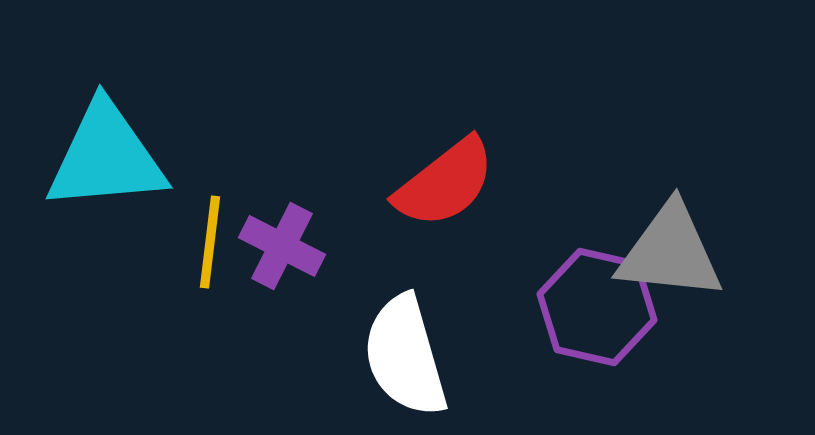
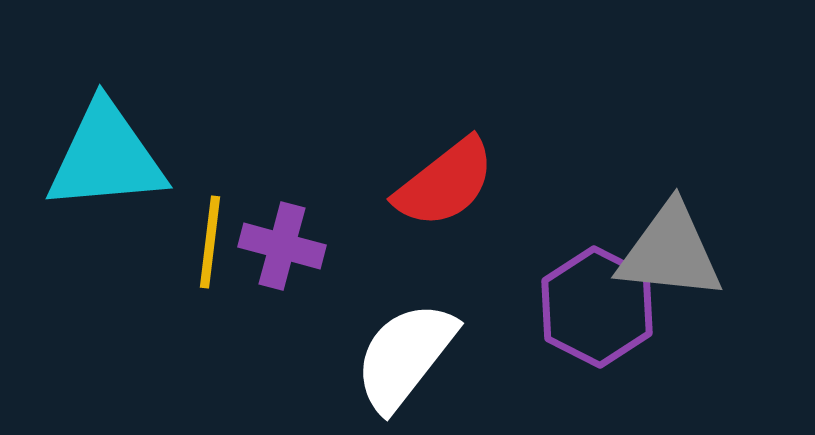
purple cross: rotated 12 degrees counterclockwise
purple hexagon: rotated 14 degrees clockwise
white semicircle: rotated 54 degrees clockwise
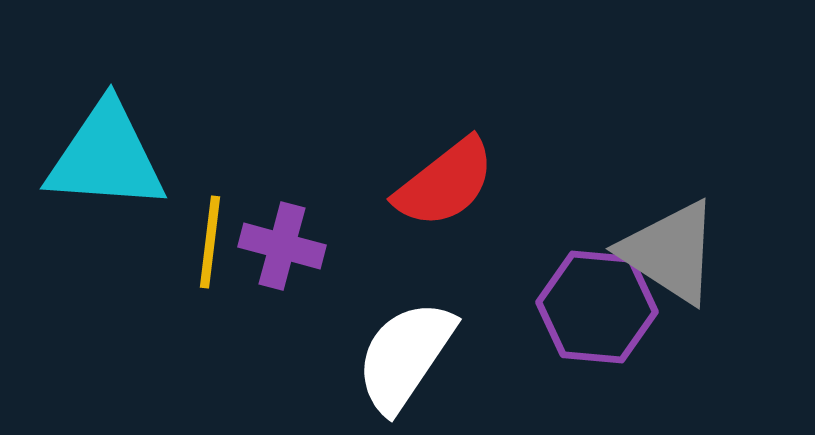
cyan triangle: rotated 9 degrees clockwise
gray triangle: rotated 27 degrees clockwise
purple hexagon: rotated 22 degrees counterclockwise
white semicircle: rotated 4 degrees counterclockwise
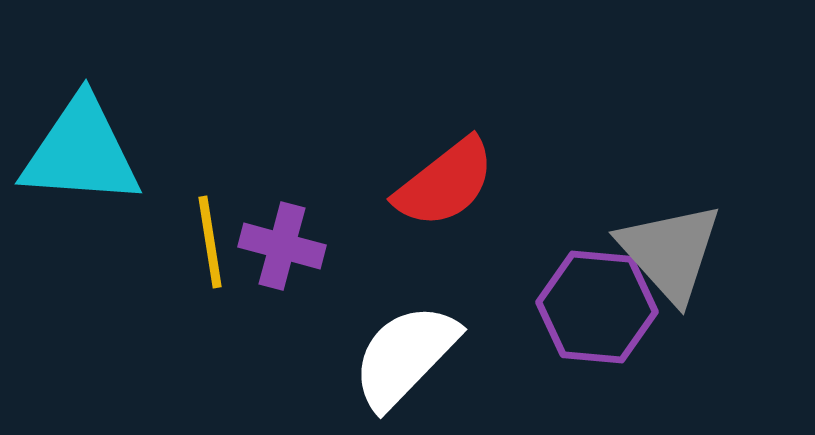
cyan triangle: moved 25 px left, 5 px up
yellow line: rotated 16 degrees counterclockwise
gray triangle: rotated 15 degrees clockwise
white semicircle: rotated 10 degrees clockwise
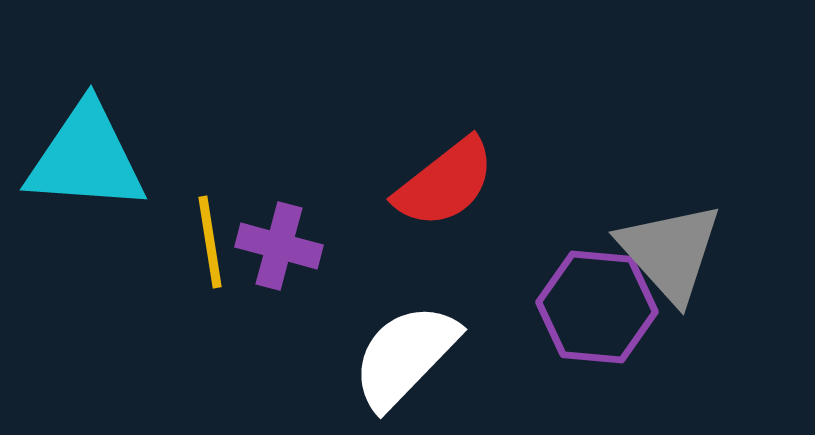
cyan triangle: moved 5 px right, 6 px down
purple cross: moved 3 px left
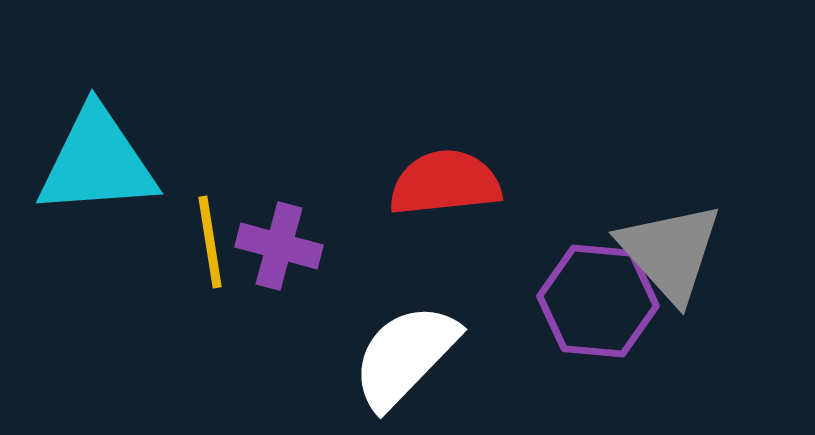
cyan triangle: moved 11 px right, 4 px down; rotated 8 degrees counterclockwise
red semicircle: rotated 148 degrees counterclockwise
purple hexagon: moved 1 px right, 6 px up
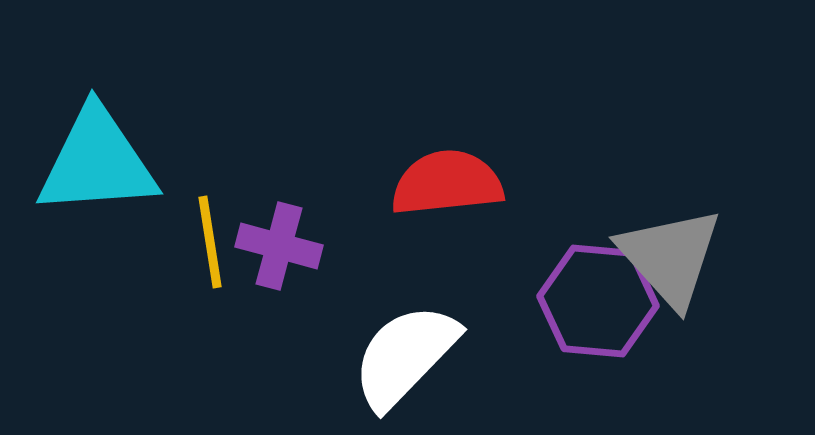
red semicircle: moved 2 px right
gray triangle: moved 5 px down
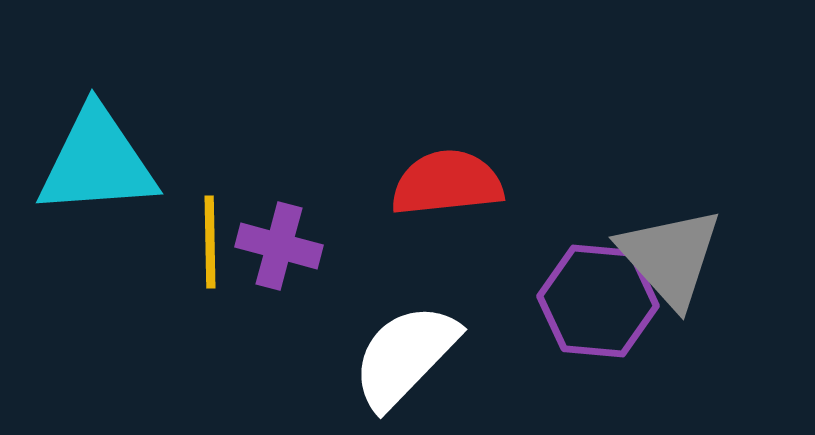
yellow line: rotated 8 degrees clockwise
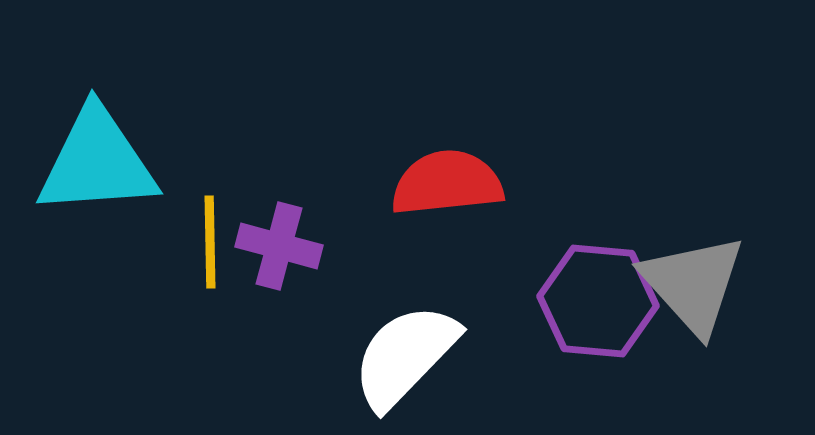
gray triangle: moved 23 px right, 27 px down
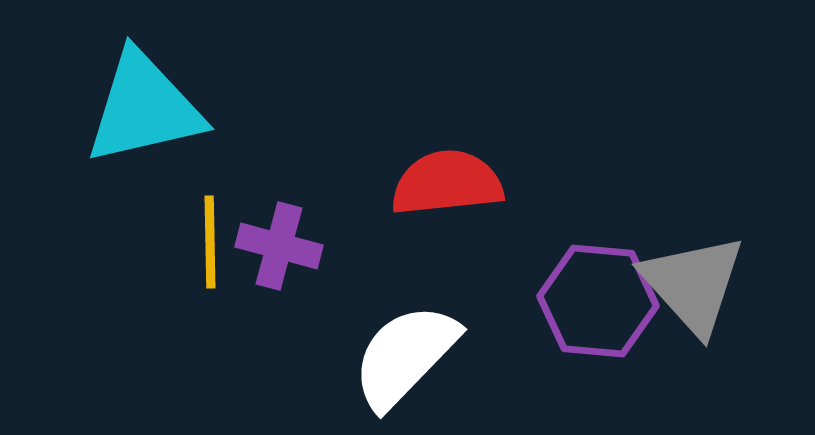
cyan triangle: moved 47 px right, 54 px up; rotated 9 degrees counterclockwise
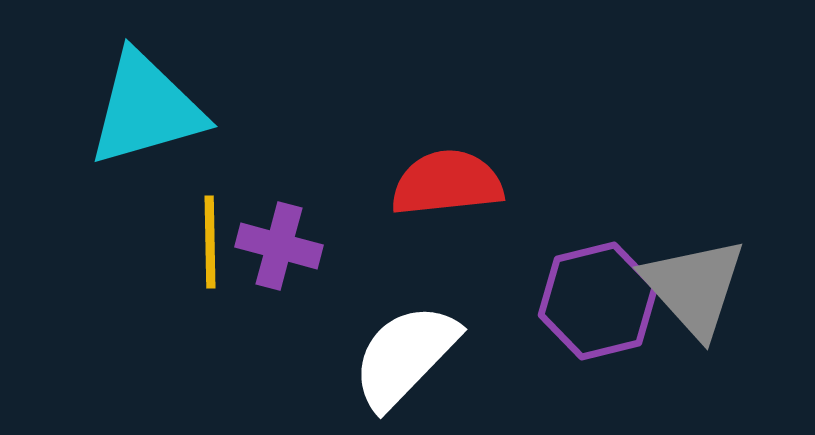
cyan triangle: moved 2 px right, 1 px down; rotated 3 degrees counterclockwise
gray triangle: moved 1 px right, 3 px down
purple hexagon: rotated 19 degrees counterclockwise
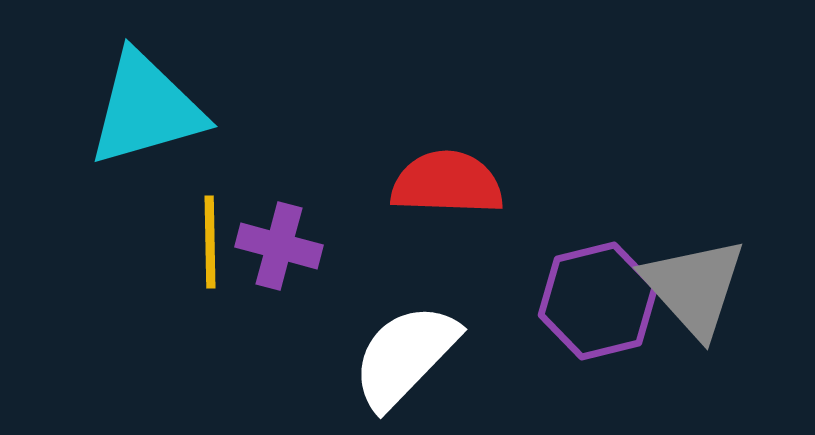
red semicircle: rotated 8 degrees clockwise
